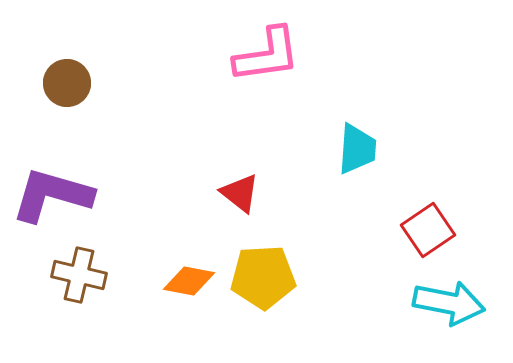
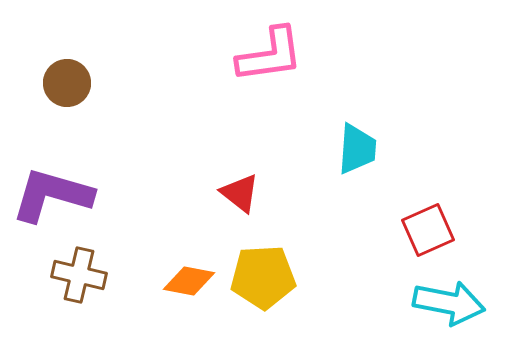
pink L-shape: moved 3 px right
red square: rotated 10 degrees clockwise
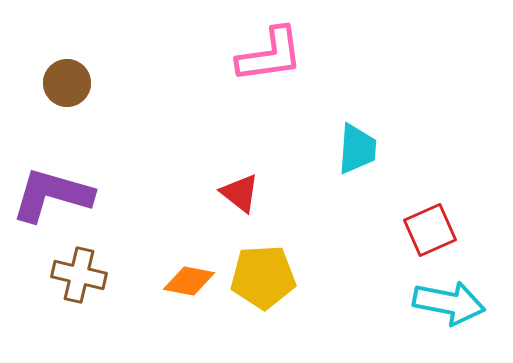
red square: moved 2 px right
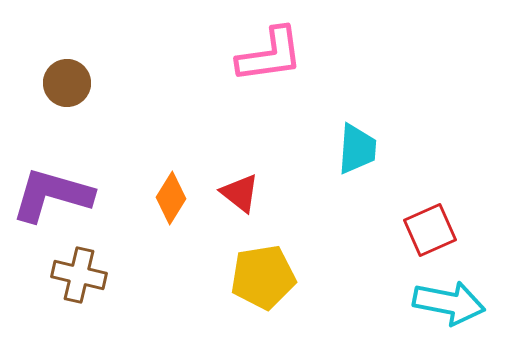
yellow pentagon: rotated 6 degrees counterclockwise
orange diamond: moved 18 px left, 83 px up; rotated 69 degrees counterclockwise
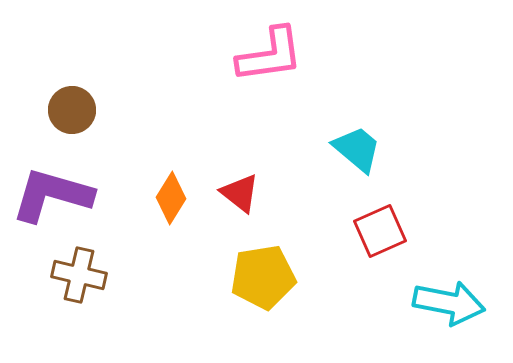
brown circle: moved 5 px right, 27 px down
cyan trapezoid: rotated 54 degrees counterclockwise
red square: moved 50 px left, 1 px down
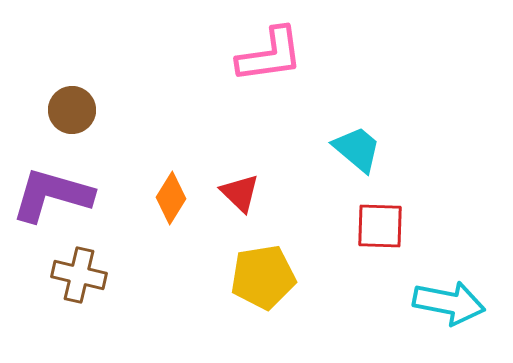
red triangle: rotated 6 degrees clockwise
red square: moved 5 px up; rotated 26 degrees clockwise
